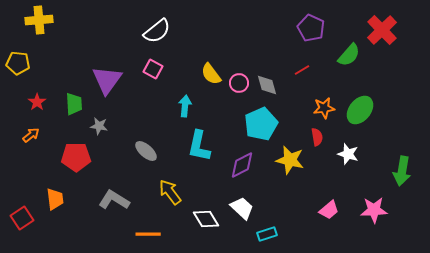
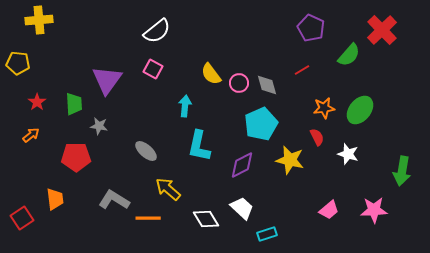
red semicircle: rotated 18 degrees counterclockwise
yellow arrow: moved 2 px left, 3 px up; rotated 12 degrees counterclockwise
orange line: moved 16 px up
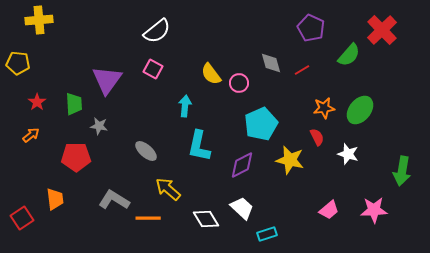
gray diamond: moved 4 px right, 22 px up
